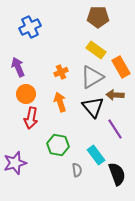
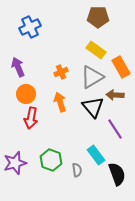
green hexagon: moved 7 px left, 15 px down; rotated 10 degrees clockwise
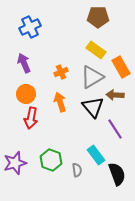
purple arrow: moved 6 px right, 4 px up
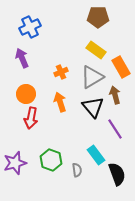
purple arrow: moved 2 px left, 5 px up
brown arrow: rotated 72 degrees clockwise
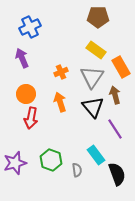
gray triangle: rotated 25 degrees counterclockwise
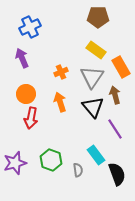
gray semicircle: moved 1 px right
